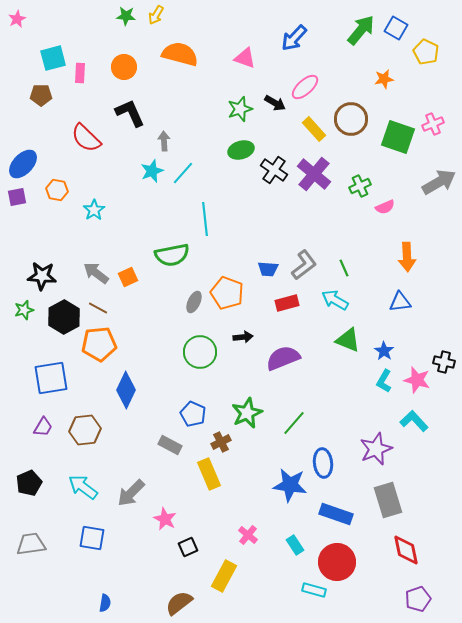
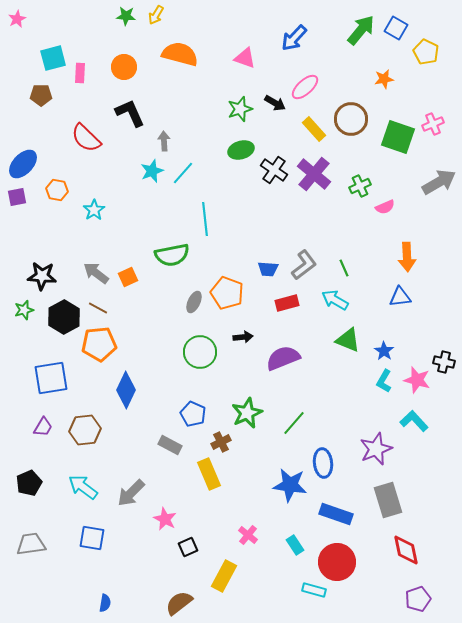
blue triangle at (400, 302): moved 5 px up
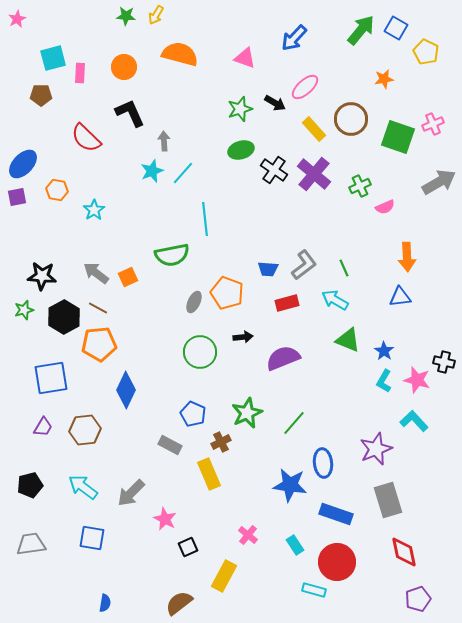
black pentagon at (29, 483): moved 1 px right, 2 px down; rotated 10 degrees clockwise
red diamond at (406, 550): moved 2 px left, 2 px down
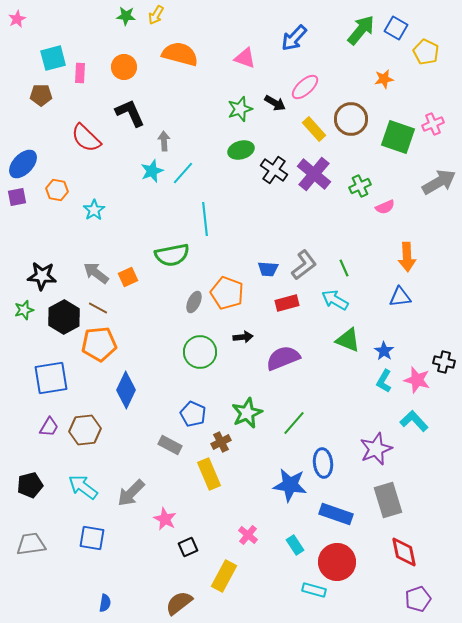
purple trapezoid at (43, 427): moved 6 px right
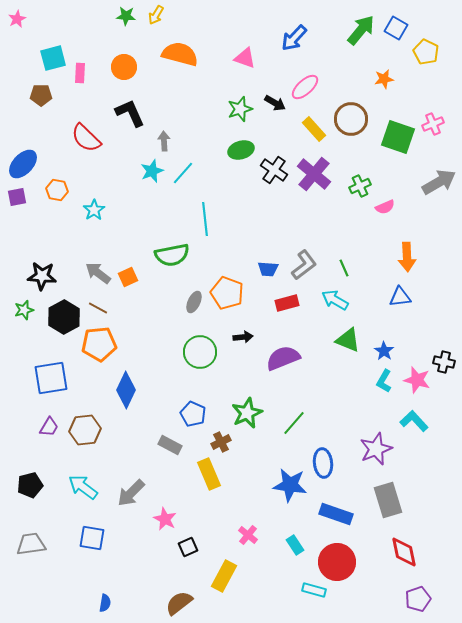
gray arrow at (96, 273): moved 2 px right
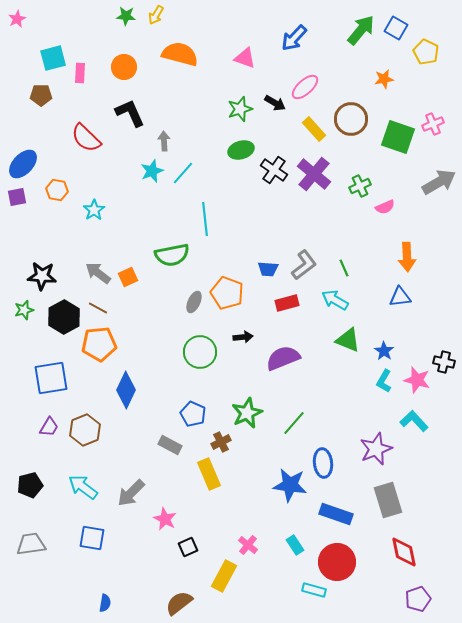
brown hexagon at (85, 430): rotated 16 degrees counterclockwise
pink cross at (248, 535): moved 10 px down
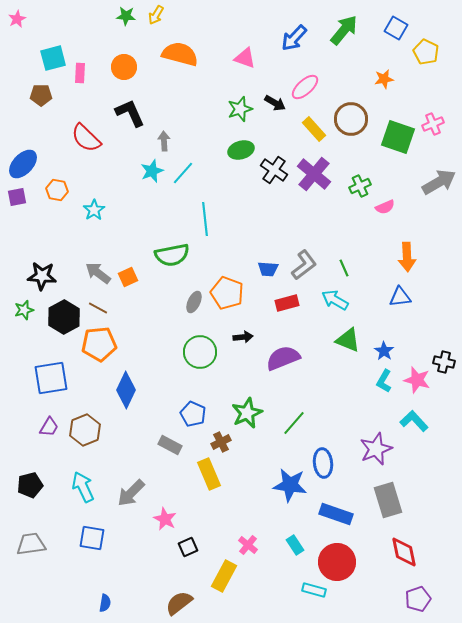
green arrow at (361, 30): moved 17 px left
cyan arrow at (83, 487): rotated 28 degrees clockwise
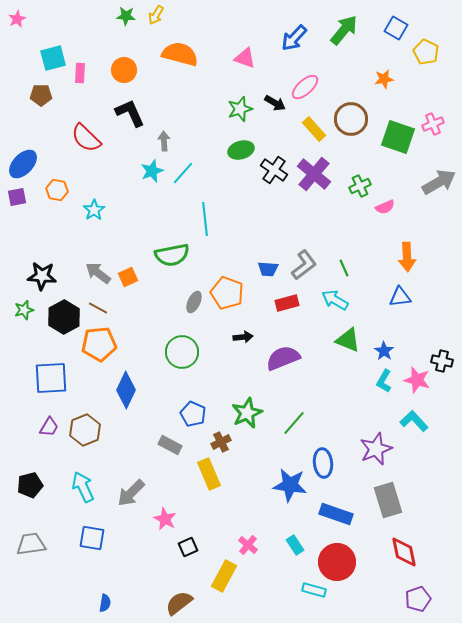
orange circle at (124, 67): moved 3 px down
green circle at (200, 352): moved 18 px left
black cross at (444, 362): moved 2 px left, 1 px up
blue square at (51, 378): rotated 6 degrees clockwise
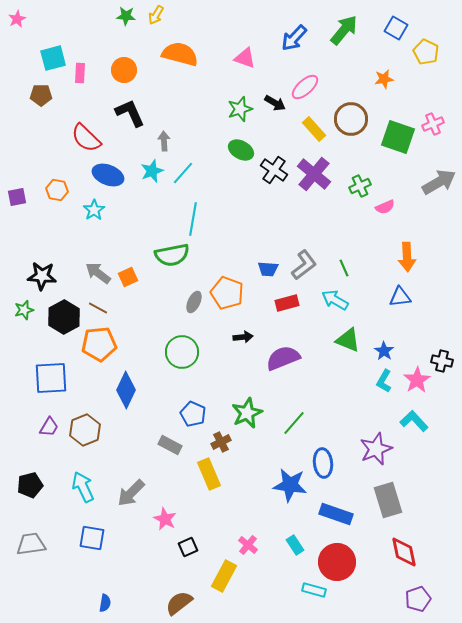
green ellipse at (241, 150): rotated 45 degrees clockwise
blue ellipse at (23, 164): moved 85 px right, 11 px down; rotated 68 degrees clockwise
cyan line at (205, 219): moved 12 px left; rotated 16 degrees clockwise
pink star at (417, 380): rotated 24 degrees clockwise
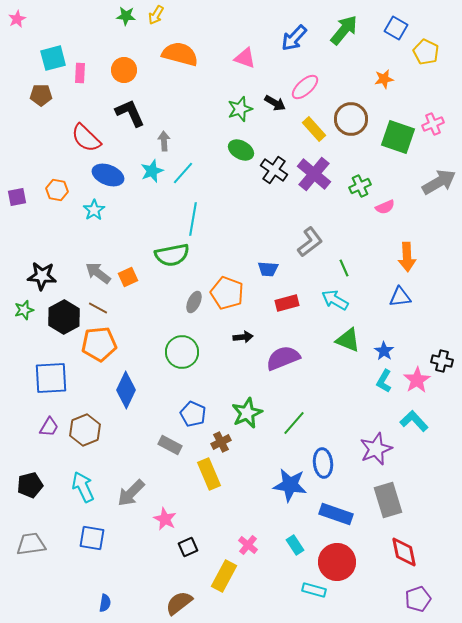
gray L-shape at (304, 265): moved 6 px right, 23 px up
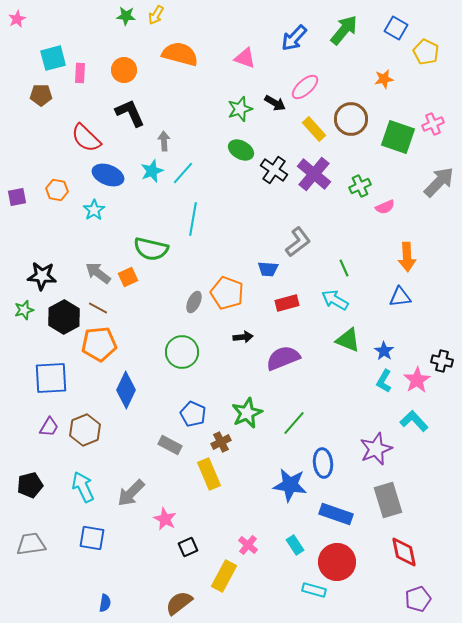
gray arrow at (439, 182): rotated 16 degrees counterclockwise
gray L-shape at (310, 242): moved 12 px left
green semicircle at (172, 255): moved 21 px left, 6 px up; rotated 24 degrees clockwise
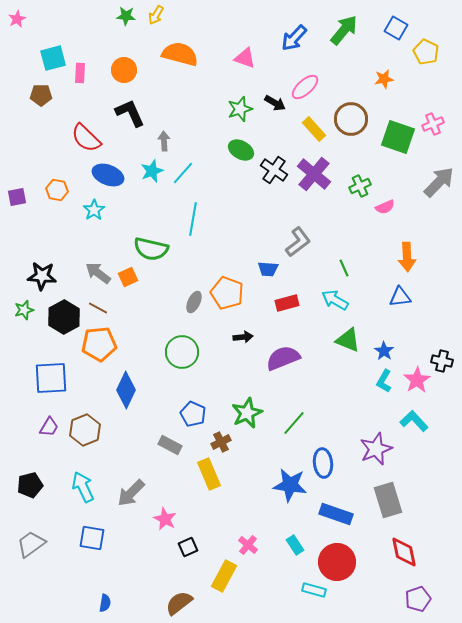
gray trapezoid at (31, 544): rotated 28 degrees counterclockwise
